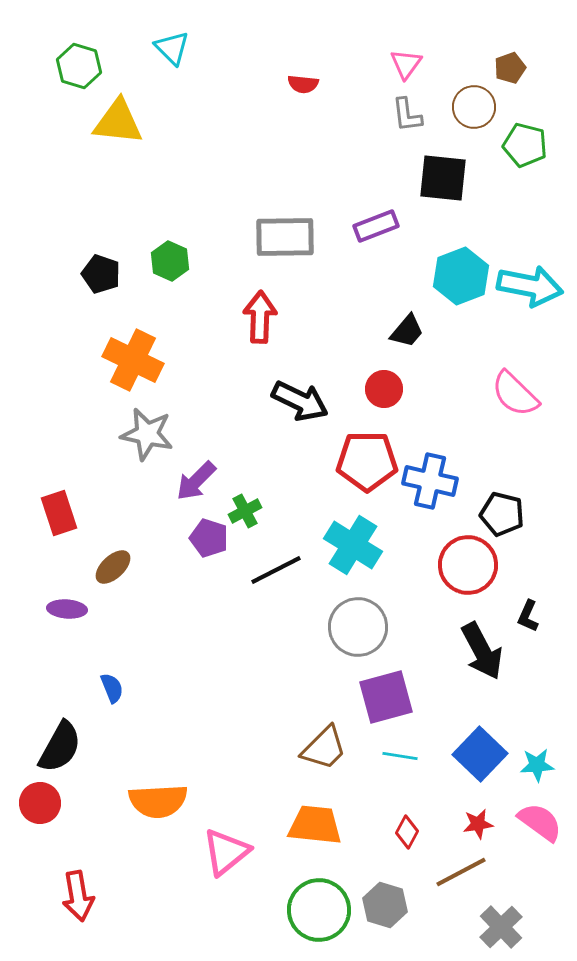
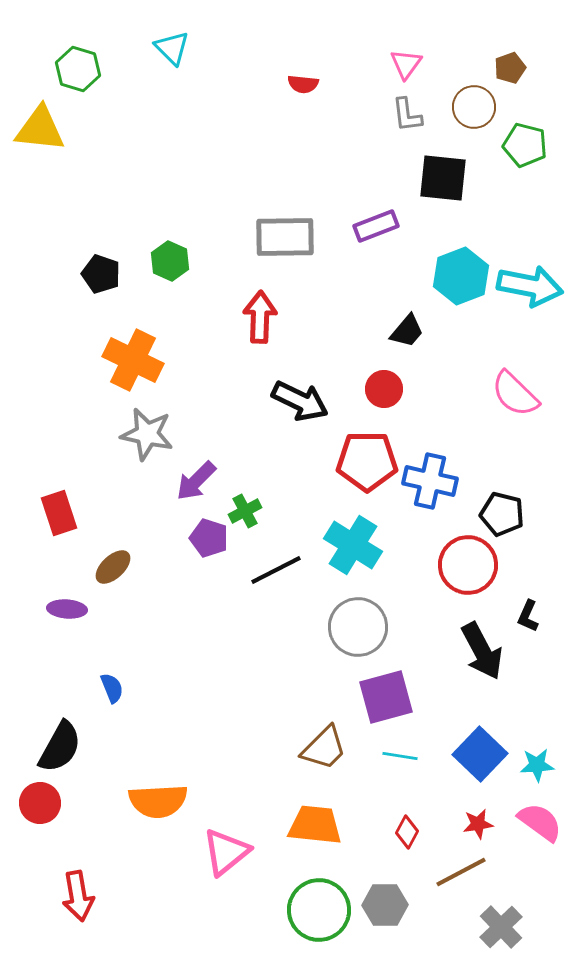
green hexagon at (79, 66): moved 1 px left, 3 px down
yellow triangle at (118, 122): moved 78 px left, 7 px down
gray hexagon at (385, 905): rotated 18 degrees counterclockwise
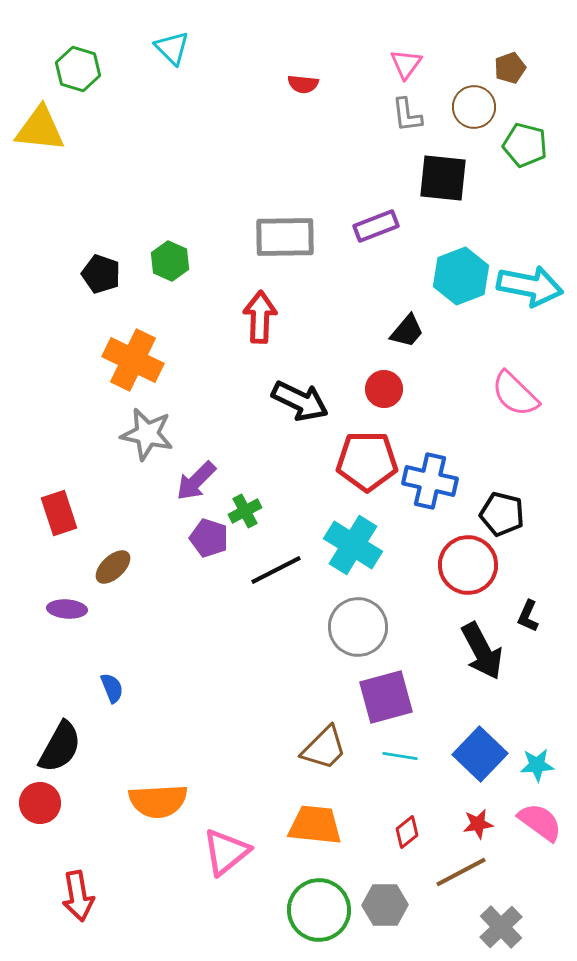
red diamond at (407, 832): rotated 24 degrees clockwise
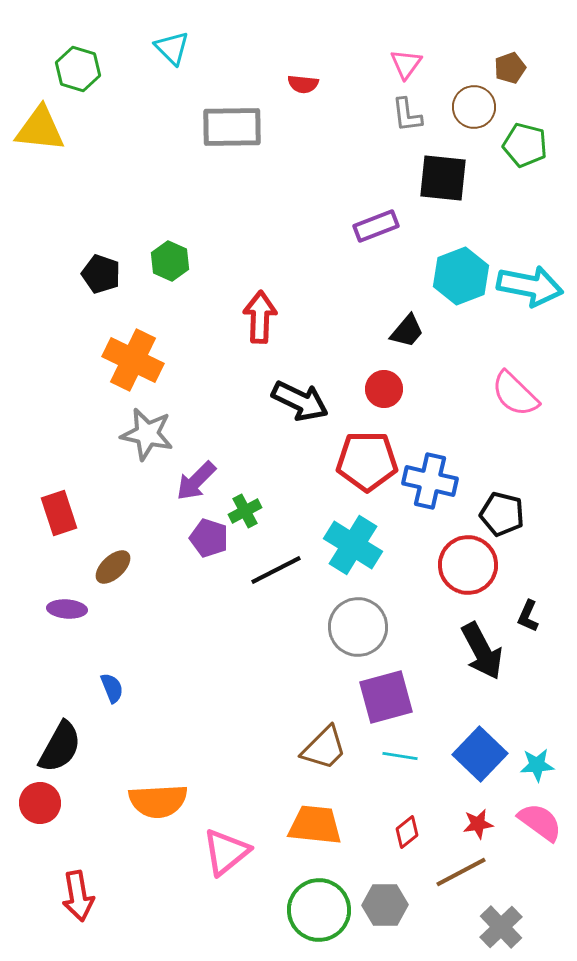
gray rectangle at (285, 237): moved 53 px left, 110 px up
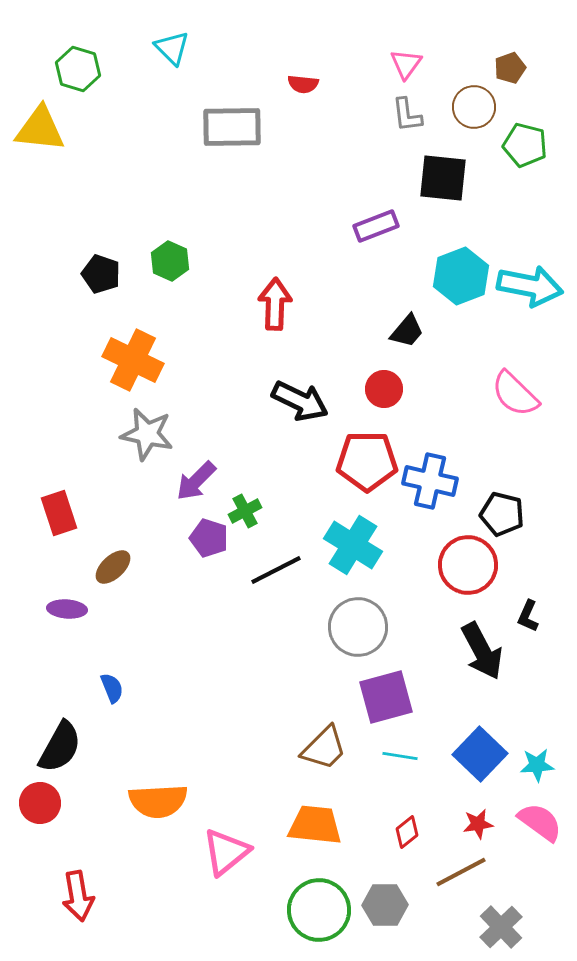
red arrow at (260, 317): moved 15 px right, 13 px up
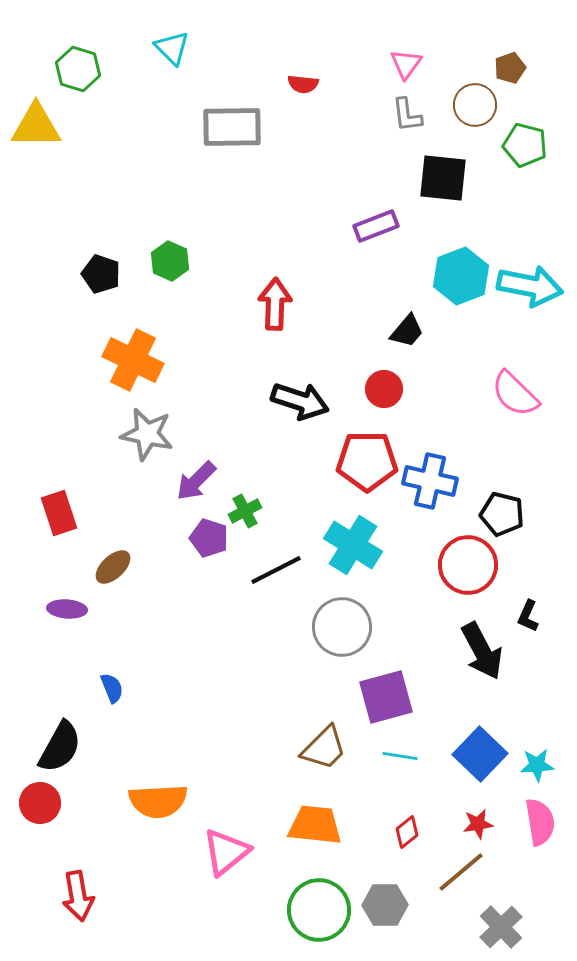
brown circle at (474, 107): moved 1 px right, 2 px up
yellow triangle at (40, 129): moved 4 px left, 3 px up; rotated 6 degrees counterclockwise
black arrow at (300, 401): rotated 8 degrees counterclockwise
gray circle at (358, 627): moved 16 px left
pink semicircle at (540, 822): rotated 45 degrees clockwise
brown line at (461, 872): rotated 12 degrees counterclockwise
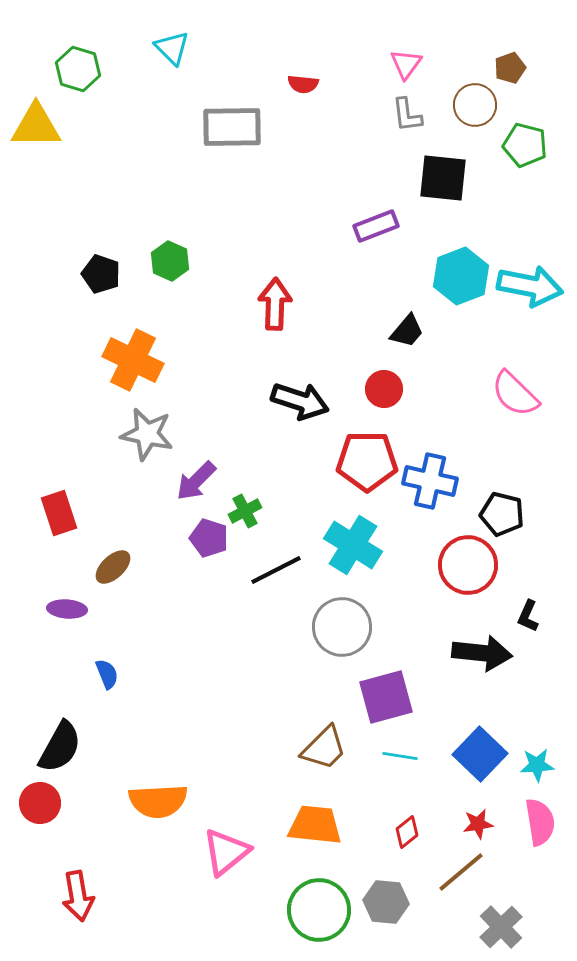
black arrow at (482, 651): moved 2 px down; rotated 56 degrees counterclockwise
blue semicircle at (112, 688): moved 5 px left, 14 px up
gray hexagon at (385, 905): moved 1 px right, 3 px up; rotated 6 degrees clockwise
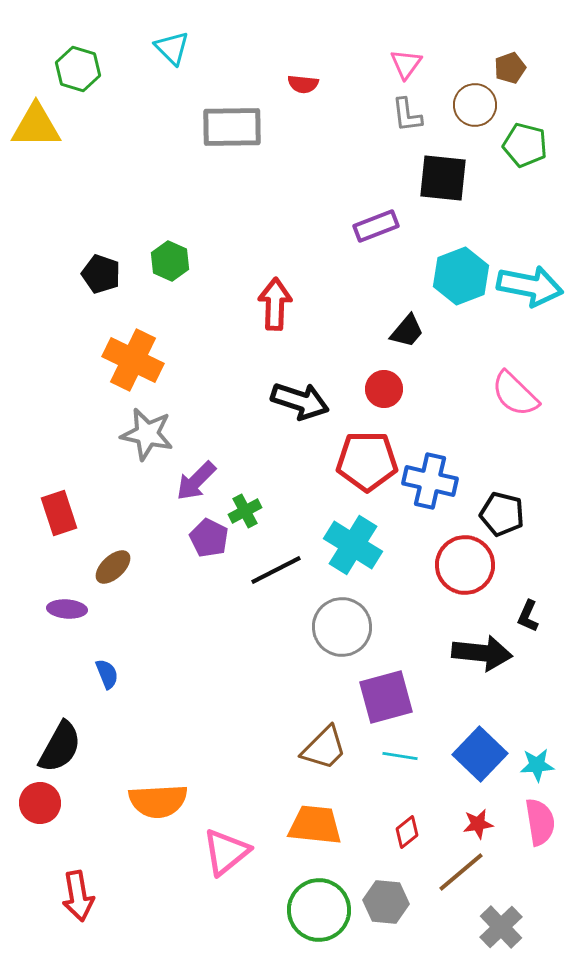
purple pentagon at (209, 538): rotated 9 degrees clockwise
red circle at (468, 565): moved 3 px left
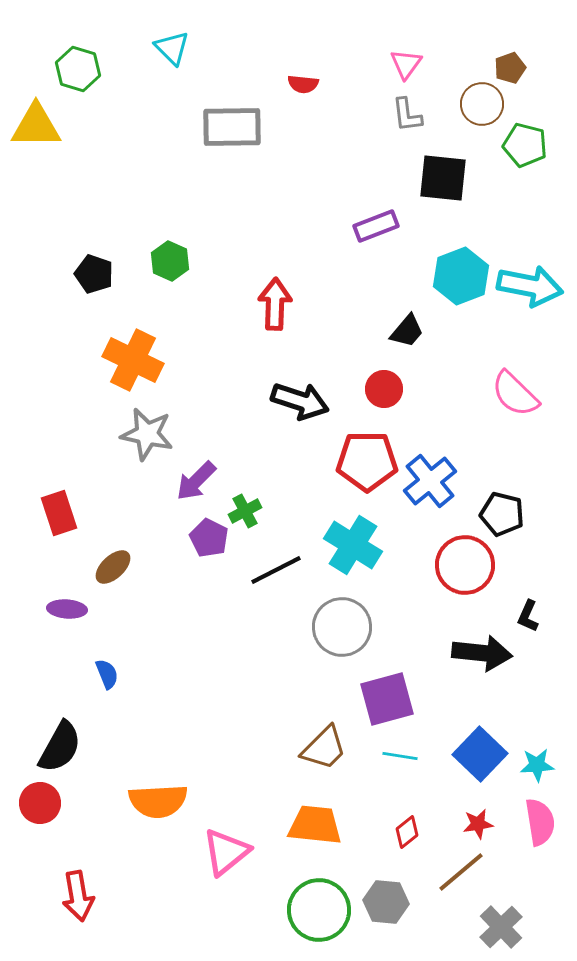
brown circle at (475, 105): moved 7 px right, 1 px up
black pentagon at (101, 274): moved 7 px left
blue cross at (430, 481): rotated 38 degrees clockwise
purple square at (386, 697): moved 1 px right, 2 px down
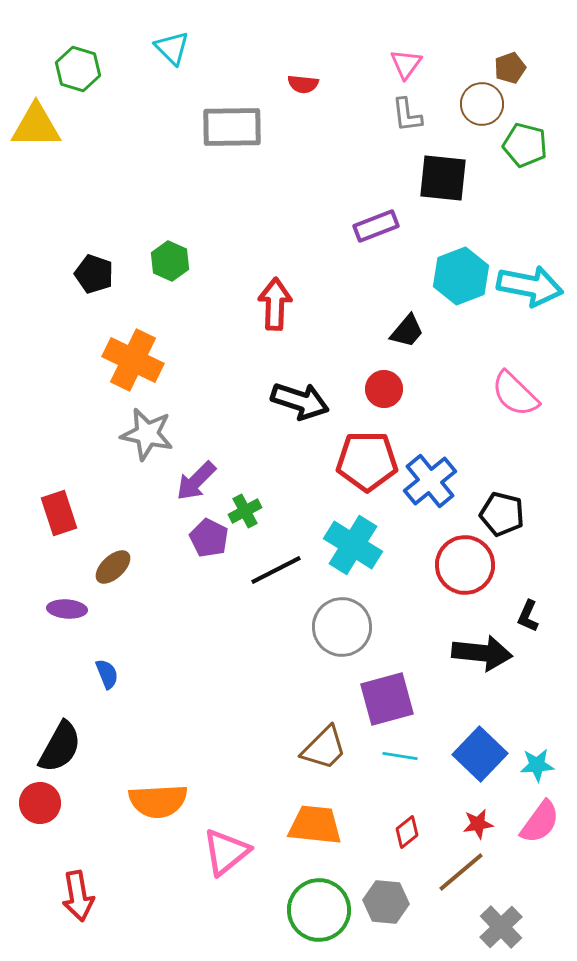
pink semicircle at (540, 822): rotated 45 degrees clockwise
